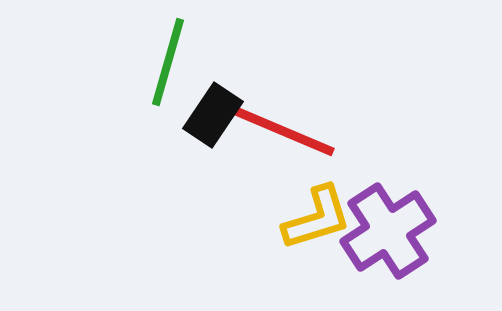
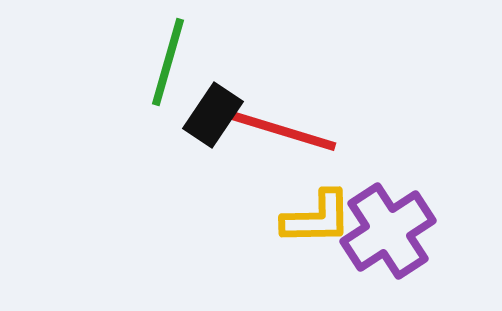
red line: rotated 6 degrees counterclockwise
yellow L-shape: rotated 16 degrees clockwise
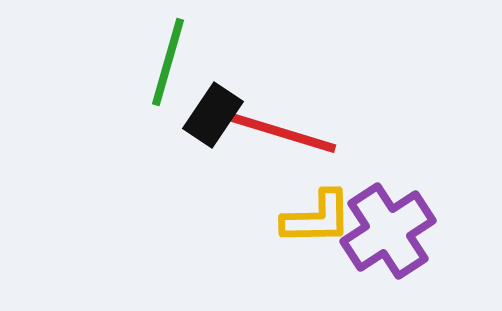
red line: moved 2 px down
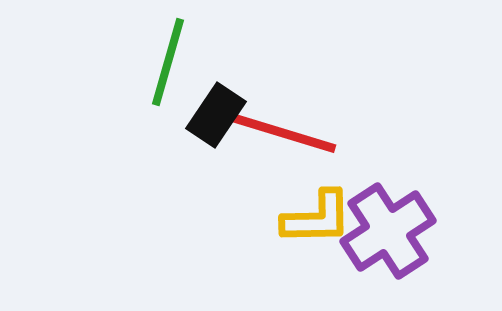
black rectangle: moved 3 px right
